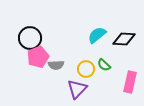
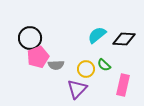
pink rectangle: moved 7 px left, 3 px down
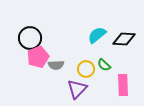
pink rectangle: rotated 15 degrees counterclockwise
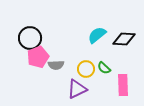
green semicircle: moved 3 px down
purple triangle: rotated 20 degrees clockwise
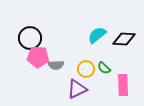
pink pentagon: rotated 25 degrees clockwise
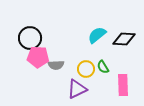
green semicircle: moved 1 px left, 1 px up; rotated 16 degrees clockwise
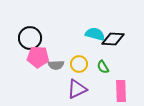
cyan semicircle: moved 2 px left, 1 px up; rotated 54 degrees clockwise
black diamond: moved 11 px left
yellow circle: moved 7 px left, 5 px up
pink rectangle: moved 2 px left, 6 px down
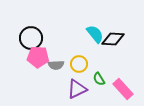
cyan semicircle: rotated 36 degrees clockwise
black circle: moved 1 px right
green semicircle: moved 4 px left, 12 px down
pink rectangle: moved 2 px right, 2 px up; rotated 40 degrees counterclockwise
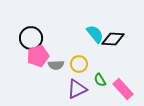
pink pentagon: moved 1 px up; rotated 20 degrees counterclockwise
green semicircle: moved 1 px right, 1 px down
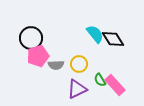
black diamond: rotated 55 degrees clockwise
pink rectangle: moved 8 px left, 4 px up
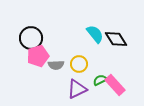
black diamond: moved 3 px right
green semicircle: rotated 96 degrees clockwise
